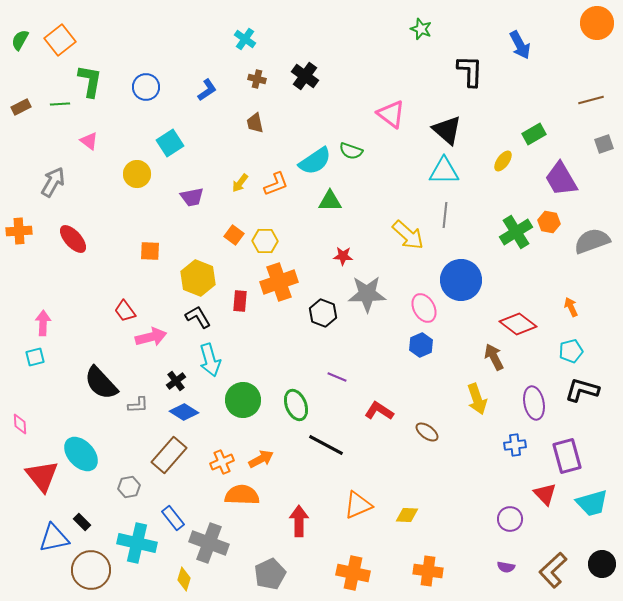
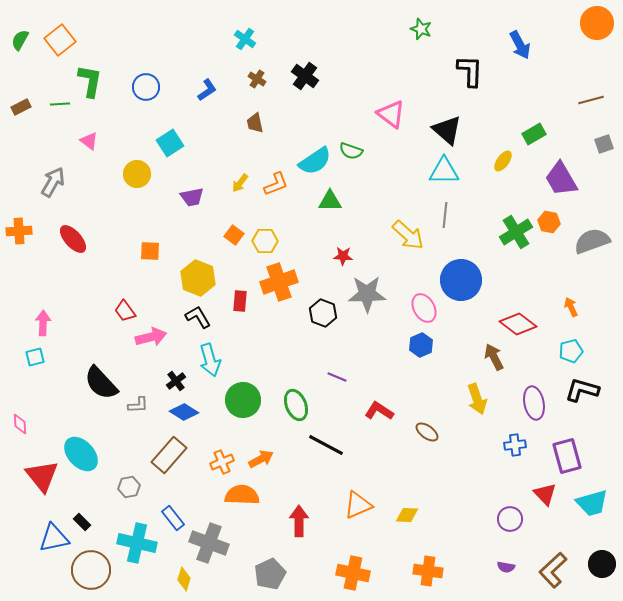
brown cross at (257, 79): rotated 18 degrees clockwise
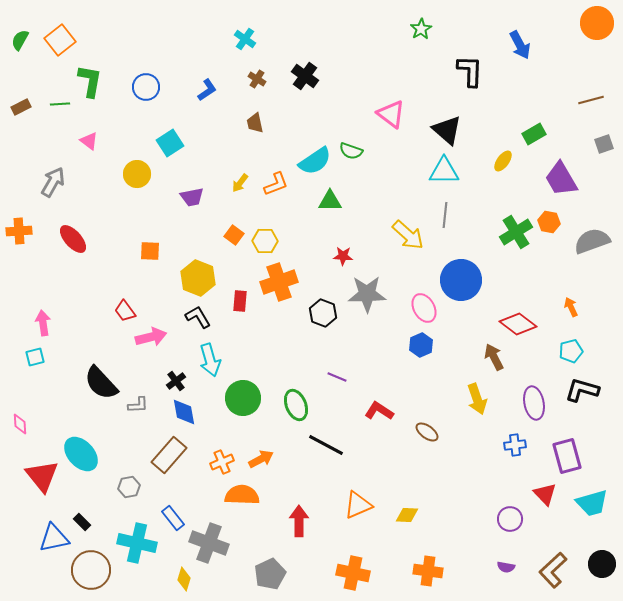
green star at (421, 29): rotated 20 degrees clockwise
pink arrow at (43, 323): rotated 10 degrees counterclockwise
green circle at (243, 400): moved 2 px up
blue diamond at (184, 412): rotated 48 degrees clockwise
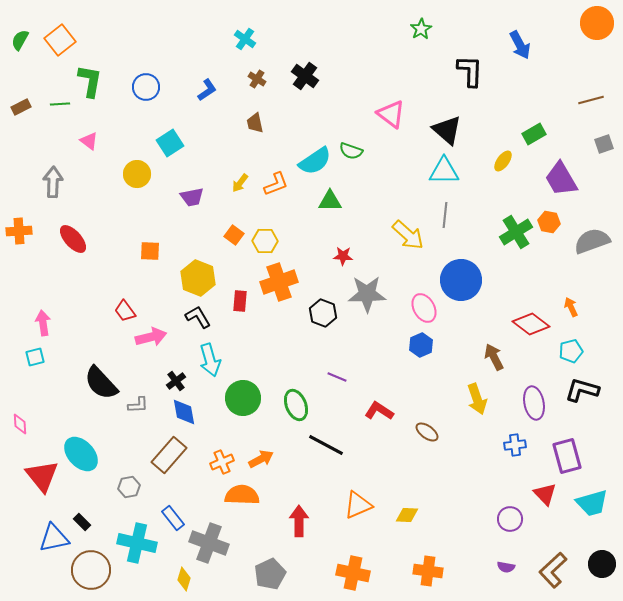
gray arrow at (53, 182): rotated 28 degrees counterclockwise
red diamond at (518, 324): moved 13 px right
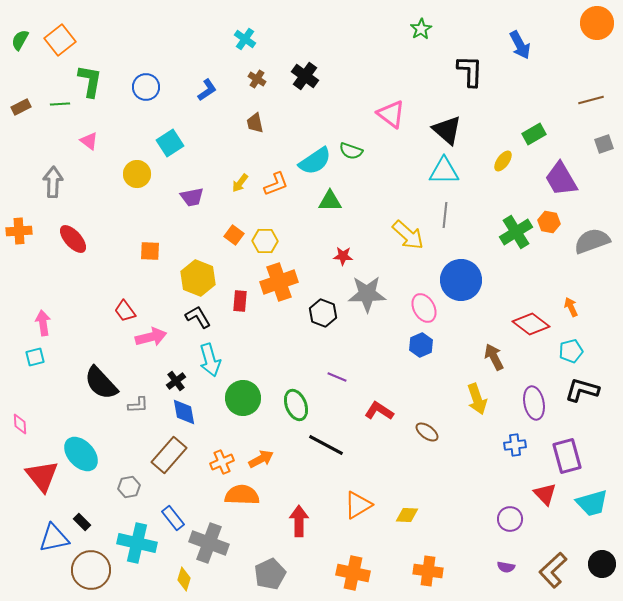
orange triangle at (358, 505): rotated 8 degrees counterclockwise
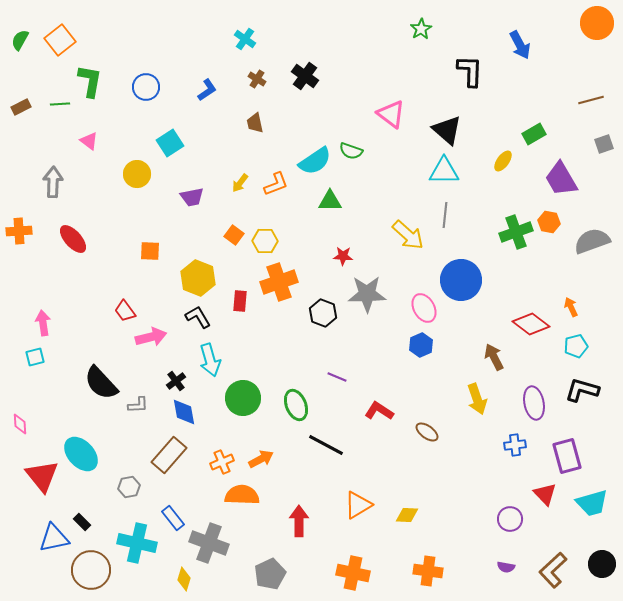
green cross at (516, 232): rotated 12 degrees clockwise
cyan pentagon at (571, 351): moved 5 px right, 5 px up
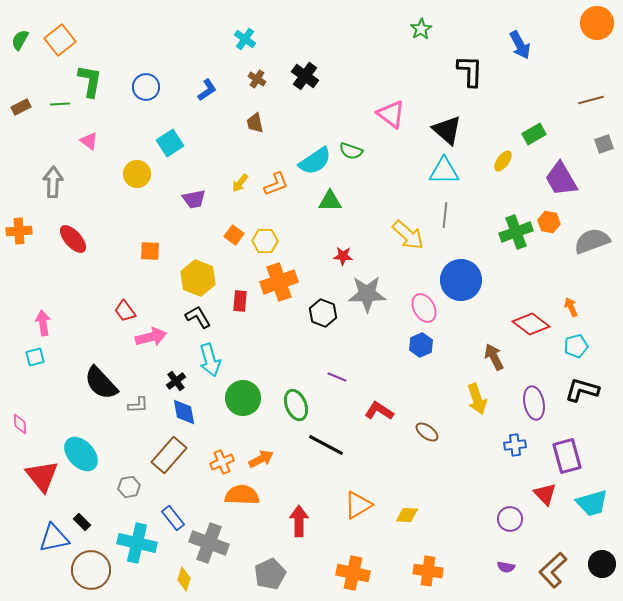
purple trapezoid at (192, 197): moved 2 px right, 2 px down
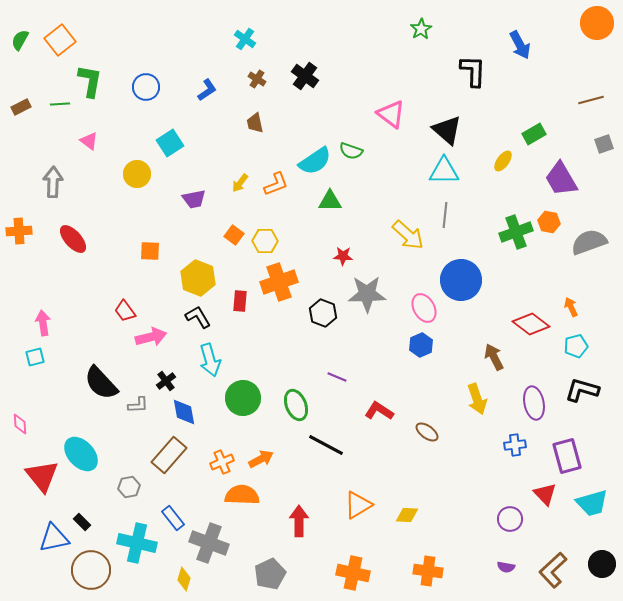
black L-shape at (470, 71): moved 3 px right
gray semicircle at (592, 241): moved 3 px left, 1 px down
black cross at (176, 381): moved 10 px left
